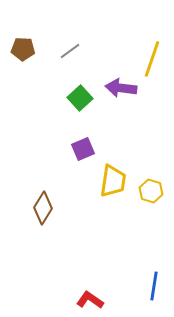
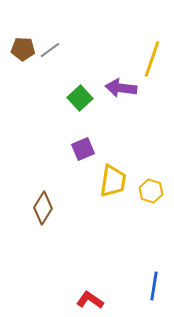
gray line: moved 20 px left, 1 px up
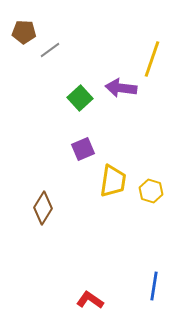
brown pentagon: moved 1 px right, 17 px up
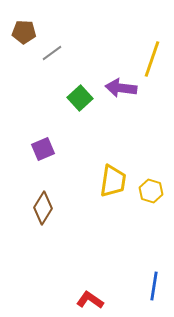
gray line: moved 2 px right, 3 px down
purple square: moved 40 px left
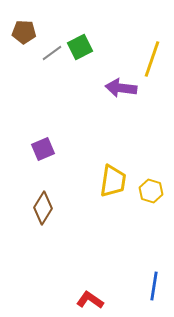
green square: moved 51 px up; rotated 15 degrees clockwise
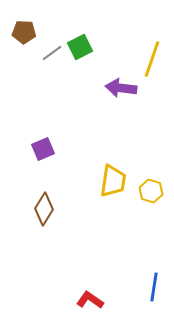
brown diamond: moved 1 px right, 1 px down
blue line: moved 1 px down
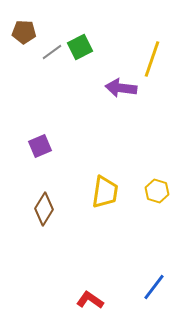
gray line: moved 1 px up
purple square: moved 3 px left, 3 px up
yellow trapezoid: moved 8 px left, 11 px down
yellow hexagon: moved 6 px right
blue line: rotated 28 degrees clockwise
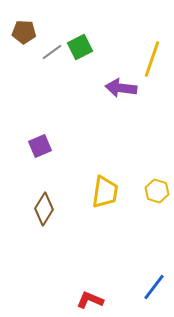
red L-shape: rotated 12 degrees counterclockwise
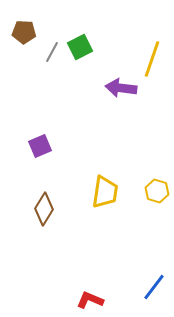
gray line: rotated 25 degrees counterclockwise
